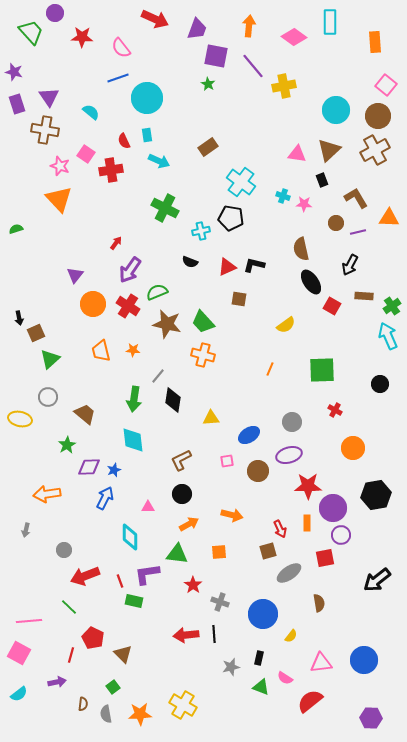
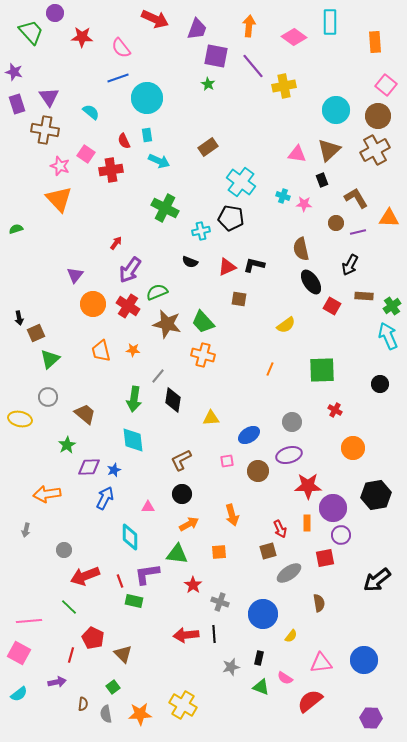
orange arrow at (232, 515): rotated 60 degrees clockwise
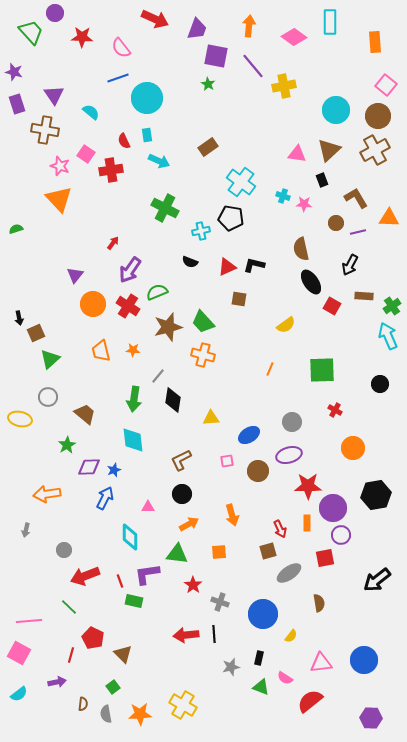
purple triangle at (49, 97): moved 5 px right, 2 px up
red arrow at (116, 243): moved 3 px left
brown star at (167, 324): moved 1 px right, 3 px down; rotated 28 degrees counterclockwise
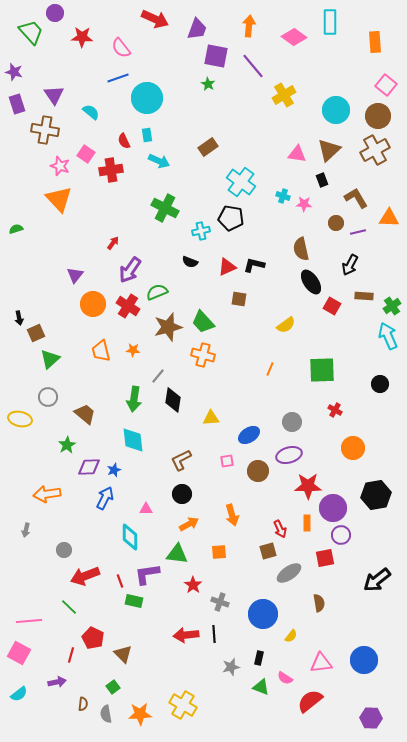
yellow cross at (284, 86): moved 9 px down; rotated 20 degrees counterclockwise
pink triangle at (148, 507): moved 2 px left, 2 px down
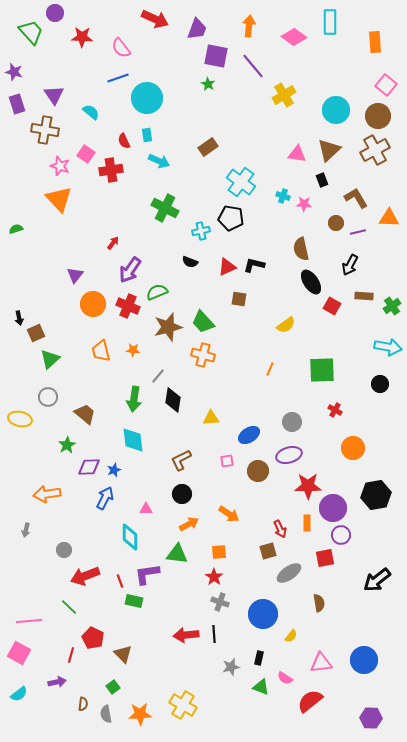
red cross at (128, 306): rotated 10 degrees counterclockwise
cyan arrow at (388, 336): moved 11 px down; rotated 124 degrees clockwise
orange arrow at (232, 515): moved 3 px left, 1 px up; rotated 40 degrees counterclockwise
red star at (193, 585): moved 21 px right, 8 px up
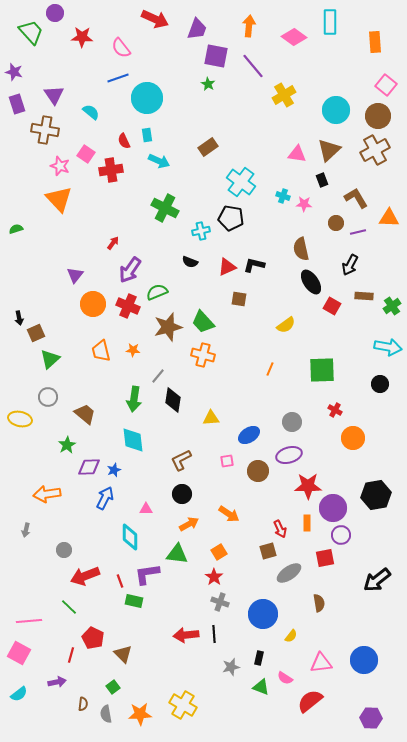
orange circle at (353, 448): moved 10 px up
orange square at (219, 552): rotated 28 degrees counterclockwise
